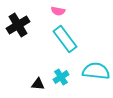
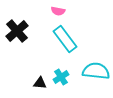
black cross: moved 1 px left, 6 px down; rotated 10 degrees counterclockwise
black triangle: moved 2 px right, 1 px up
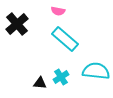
black cross: moved 7 px up
cyan rectangle: rotated 12 degrees counterclockwise
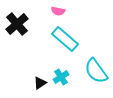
cyan semicircle: rotated 132 degrees counterclockwise
black triangle: rotated 40 degrees counterclockwise
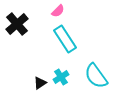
pink semicircle: rotated 56 degrees counterclockwise
cyan rectangle: rotated 16 degrees clockwise
cyan semicircle: moved 5 px down
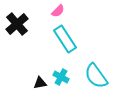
cyan cross: rotated 28 degrees counterclockwise
black triangle: rotated 24 degrees clockwise
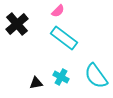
cyan rectangle: moved 1 px left, 1 px up; rotated 20 degrees counterclockwise
black triangle: moved 4 px left
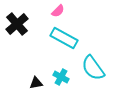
cyan rectangle: rotated 8 degrees counterclockwise
cyan semicircle: moved 3 px left, 8 px up
